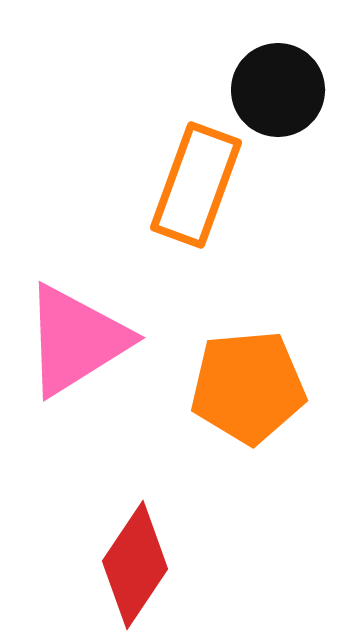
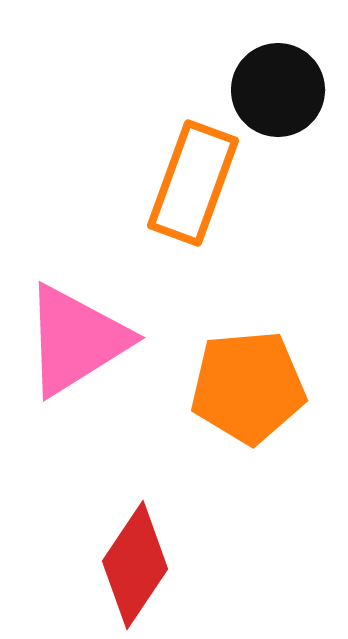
orange rectangle: moved 3 px left, 2 px up
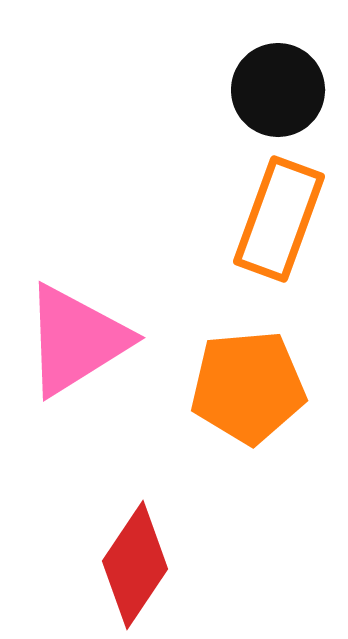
orange rectangle: moved 86 px right, 36 px down
